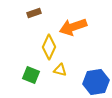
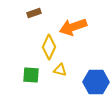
green square: rotated 18 degrees counterclockwise
blue hexagon: rotated 10 degrees clockwise
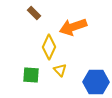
brown rectangle: rotated 64 degrees clockwise
yellow triangle: rotated 32 degrees clockwise
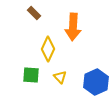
orange arrow: rotated 68 degrees counterclockwise
yellow diamond: moved 1 px left, 2 px down
yellow triangle: moved 7 px down
blue hexagon: rotated 25 degrees counterclockwise
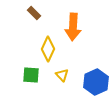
yellow triangle: moved 2 px right, 2 px up
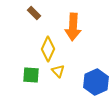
yellow triangle: moved 4 px left, 4 px up
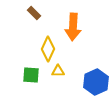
yellow triangle: rotated 48 degrees counterclockwise
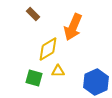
brown rectangle: moved 1 px left, 1 px down
orange arrow: rotated 20 degrees clockwise
yellow diamond: rotated 35 degrees clockwise
green square: moved 3 px right, 3 px down; rotated 12 degrees clockwise
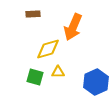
brown rectangle: rotated 48 degrees counterclockwise
yellow diamond: rotated 15 degrees clockwise
yellow triangle: moved 1 px down
green square: moved 1 px right, 1 px up
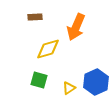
brown rectangle: moved 2 px right, 3 px down
orange arrow: moved 3 px right
yellow triangle: moved 11 px right, 16 px down; rotated 32 degrees counterclockwise
green square: moved 4 px right, 3 px down
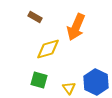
brown rectangle: rotated 32 degrees clockwise
blue hexagon: rotated 10 degrees counterclockwise
yellow triangle: rotated 32 degrees counterclockwise
